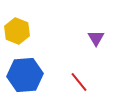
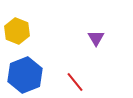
blue hexagon: rotated 16 degrees counterclockwise
red line: moved 4 px left
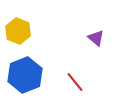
yellow hexagon: moved 1 px right
purple triangle: rotated 18 degrees counterclockwise
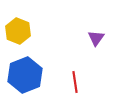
purple triangle: rotated 24 degrees clockwise
red line: rotated 30 degrees clockwise
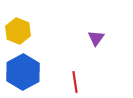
blue hexagon: moved 2 px left, 3 px up; rotated 8 degrees counterclockwise
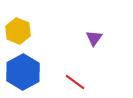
purple triangle: moved 2 px left
red line: rotated 45 degrees counterclockwise
